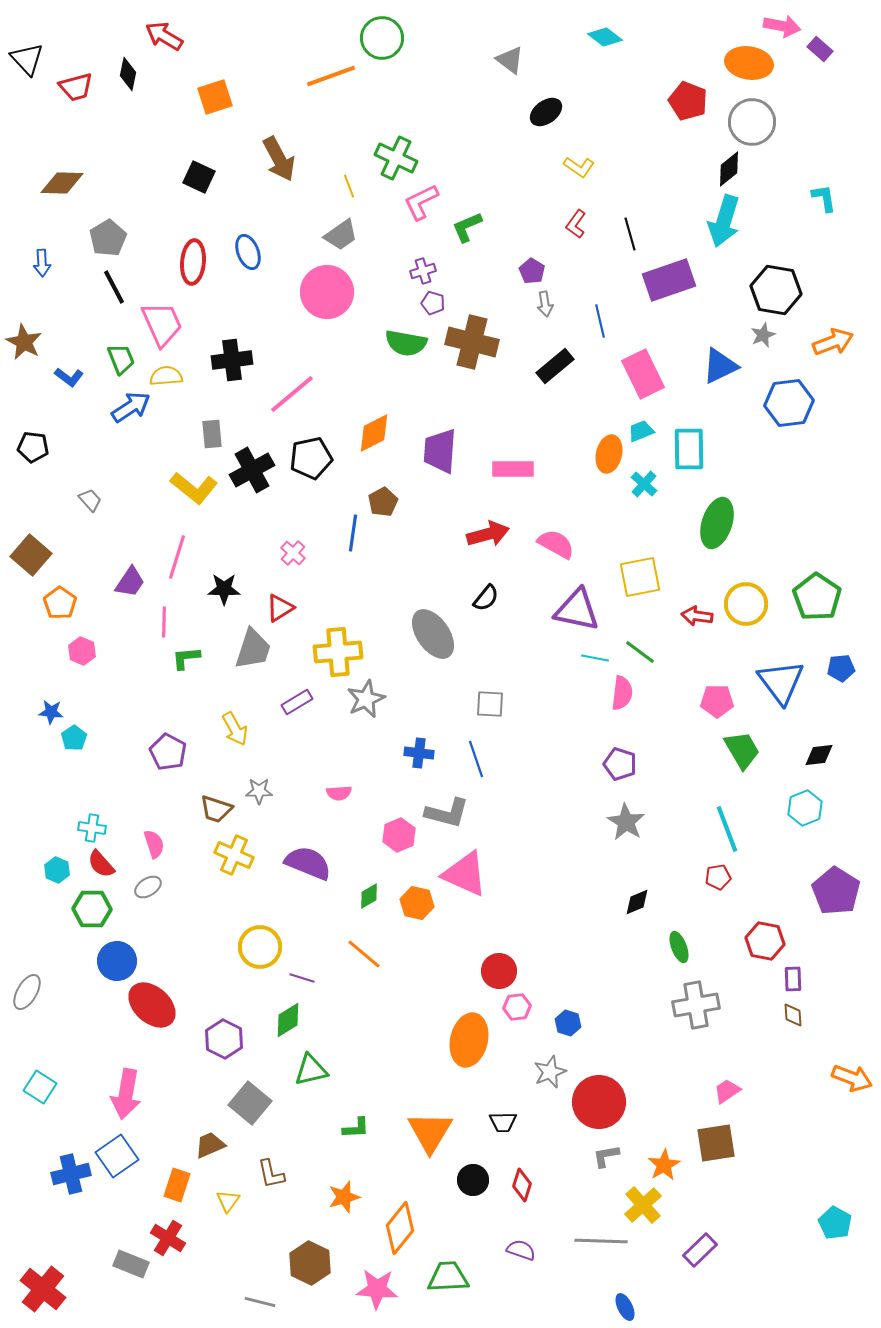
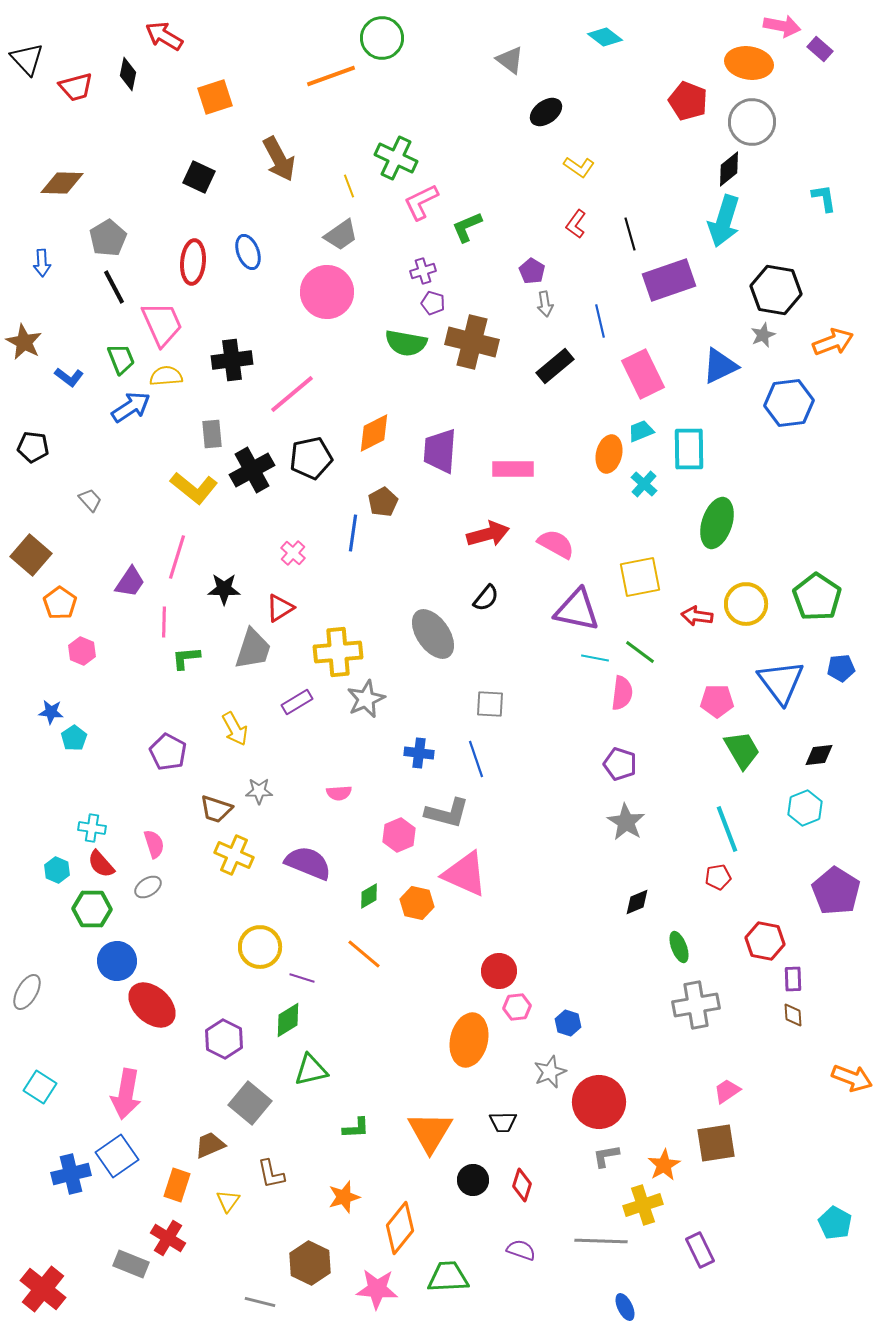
yellow cross at (643, 1205): rotated 24 degrees clockwise
purple rectangle at (700, 1250): rotated 72 degrees counterclockwise
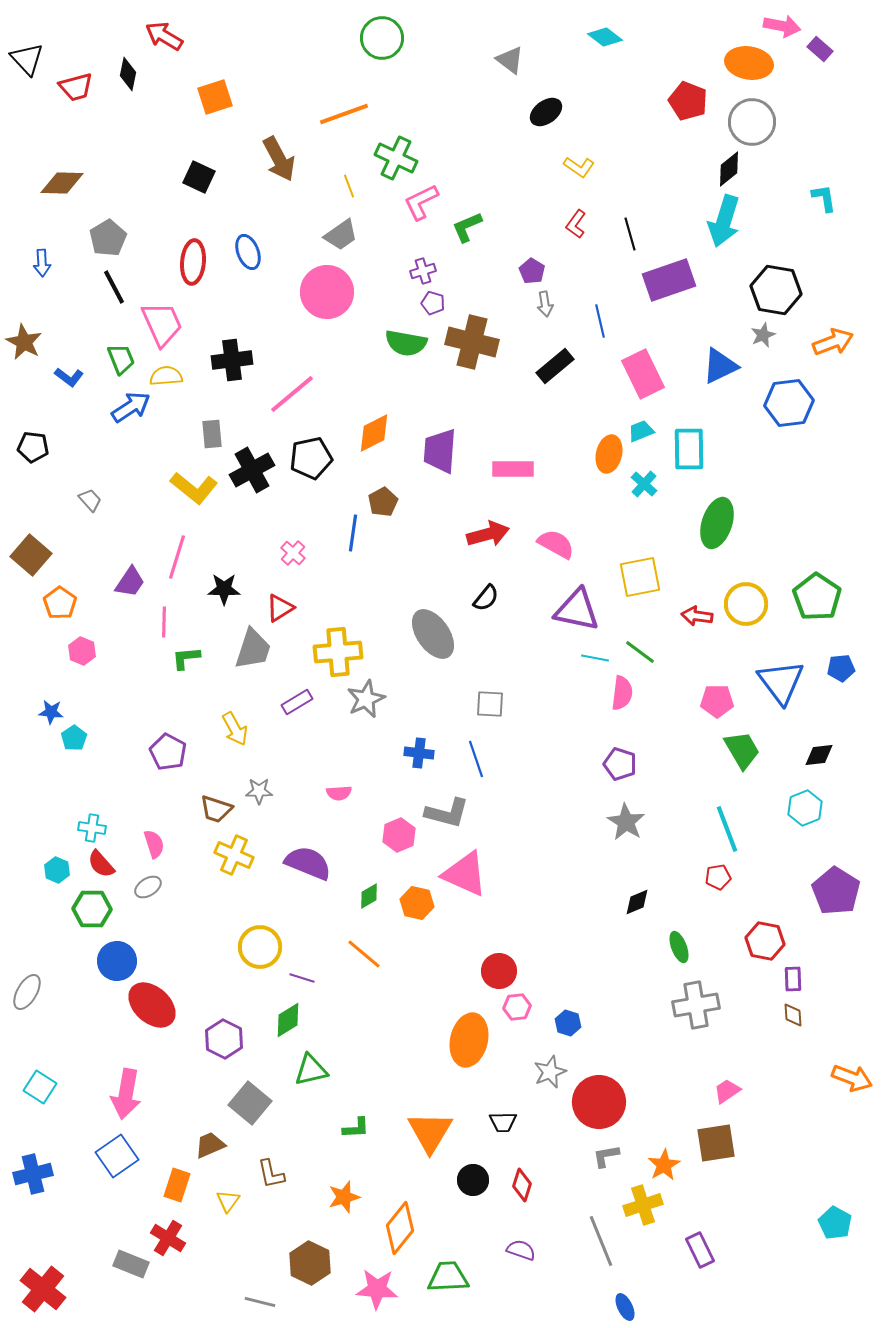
orange line at (331, 76): moved 13 px right, 38 px down
blue cross at (71, 1174): moved 38 px left
gray line at (601, 1241): rotated 66 degrees clockwise
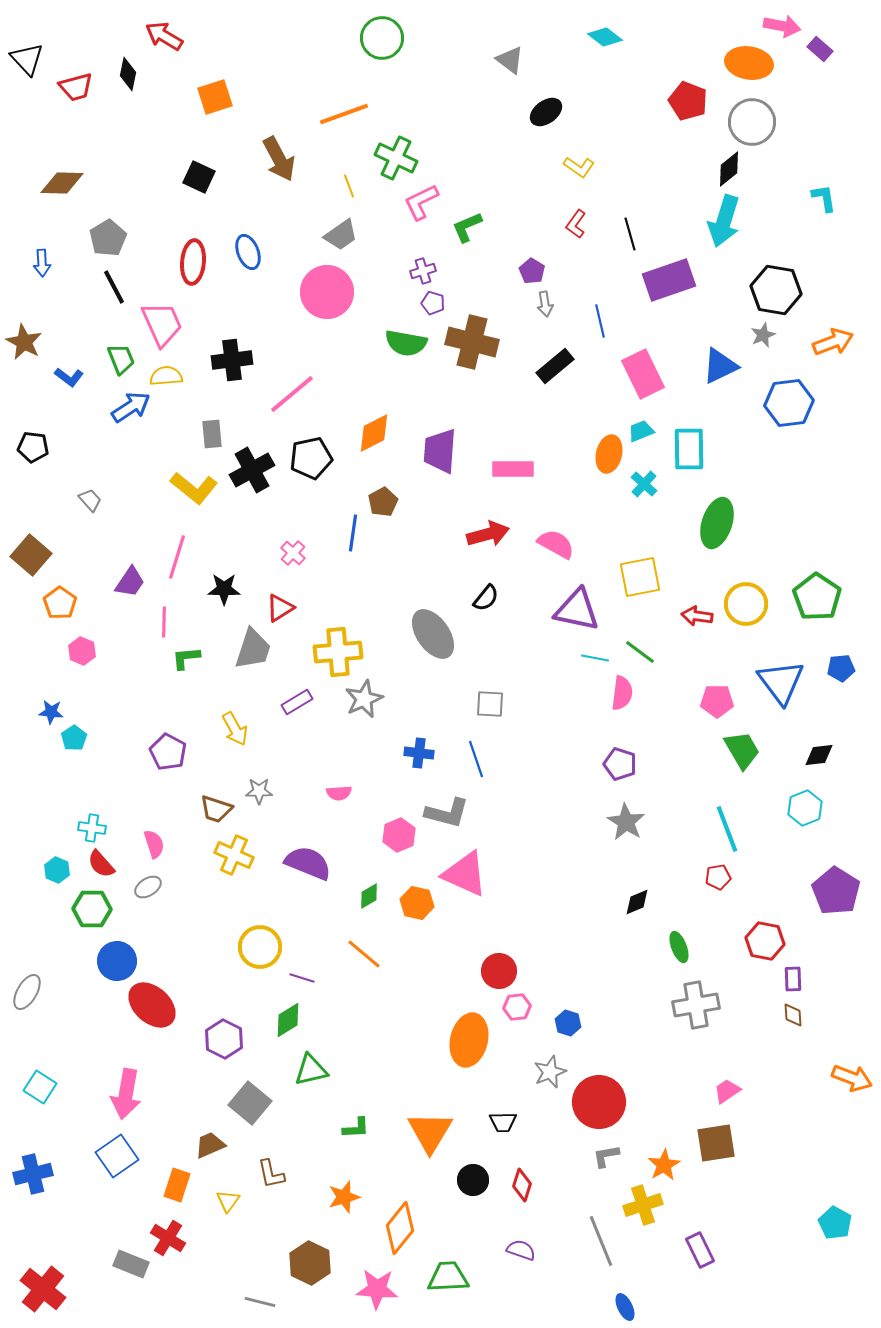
gray star at (366, 699): moved 2 px left
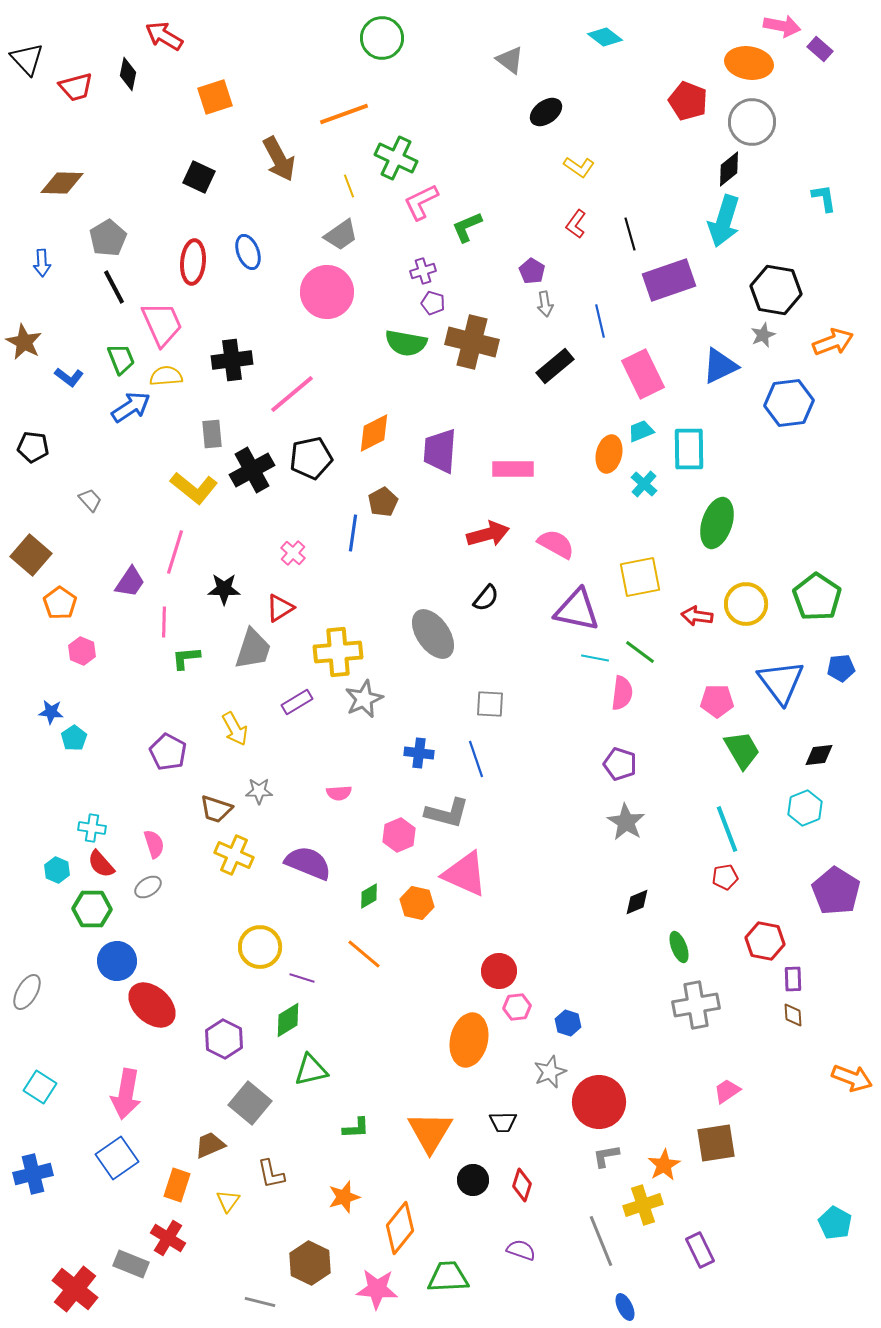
pink line at (177, 557): moved 2 px left, 5 px up
red pentagon at (718, 877): moved 7 px right
blue square at (117, 1156): moved 2 px down
red cross at (43, 1289): moved 32 px right
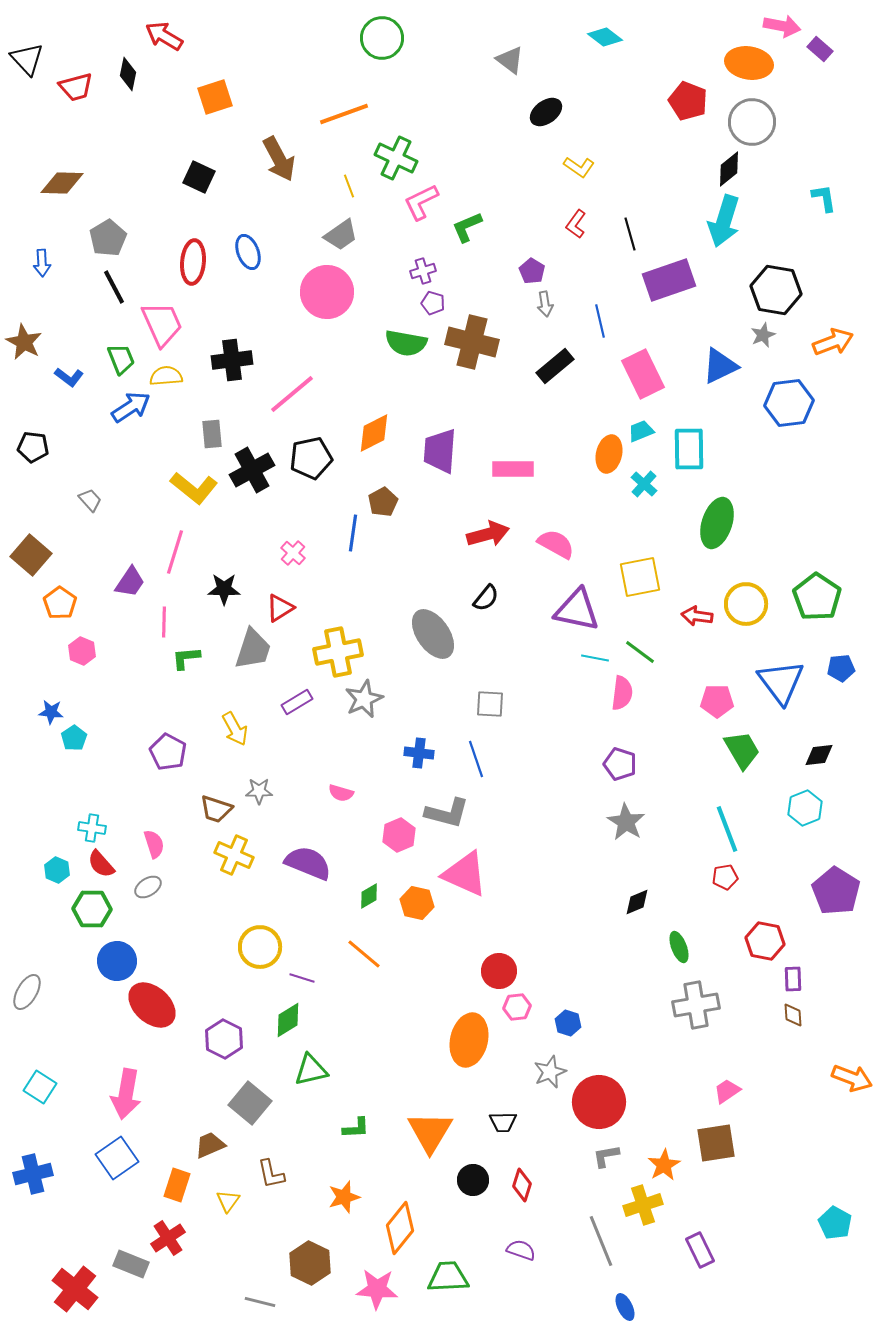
yellow cross at (338, 652): rotated 6 degrees counterclockwise
pink semicircle at (339, 793): moved 2 px right; rotated 20 degrees clockwise
red cross at (168, 1238): rotated 24 degrees clockwise
